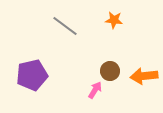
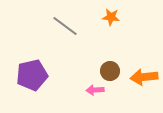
orange star: moved 3 px left, 3 px up
orange arrow: moved 1 px down
pink arrow: rotated 126 degrees counterclockwise
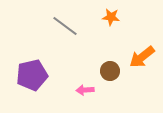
orange arrow: moved 2 px left, 20 px up; rotated 32 degrees counterclockwise
pink arrow: moved 10 px left
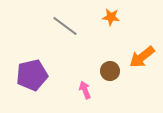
pink arrow: rotated 72 degrees clockwise
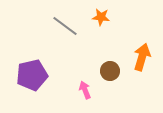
orange star: moved 10 px left
orange arrow: rotated 144 degrees clockwise
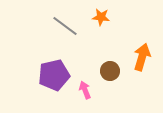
purple pentagon: moved 22 px right
